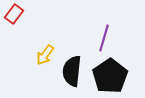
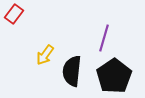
black pentagon: moved 4 px right
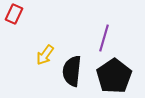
red rectangle: rotated 12 degrees counterclockwise
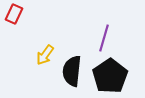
black pentagon: moved 4 px left
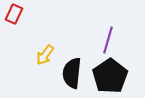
purple line: moved 4 px right, 2 px down
black semicircle: moved 2 px down
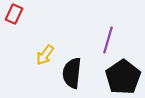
black pentagon: moved 13 px right, 1 px down
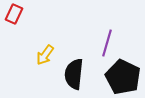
purple line: moved 1 px left, 3 px down
black semicircle: moved 2 px right, 1 px down
black pentagon: rotated 12 degrees counterclockwise
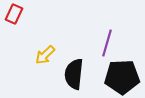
yellow arrow: rotated 10 degrees clockwise
black pentagon: moved 1 px left; rotated 28 degrees counterclockwise
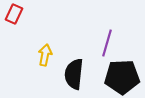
yellow arrow: rotated 145 degrees clockwise
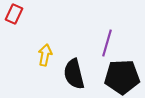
black semicircle: rotated 20 degrees counterclockwise
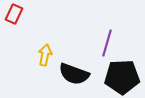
black semicircle: rotated 56 degrees counterclockwise
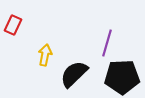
red rectangle: moved 1 px left, 11 px down
black semicircle: rotated 116 degrees clockwise
